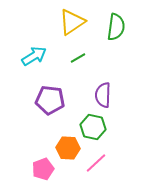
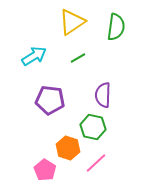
orange hexagon: rotated 15 degrees clockwise
pink pentagon: moved 2 px right, 1 px down; rotated 20 degrees counterclockwise
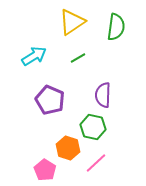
purple pentagon: rotated 16 degrees clockwise
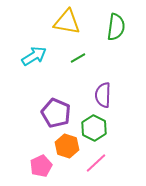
yellow triangle: moved 5 px left; rotated 44 degrees clockwise
purple pentagon: moved 6 px right, 13 px down
green hexagon: moved 1 px right, 1 px down; rotated 15 degrees clockwise
orange hexagon: moved 1 px left, 2 px up
pink pentagon: moved 4 px left, 4 px up; rotated 15 degrees clockwise
